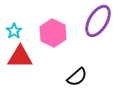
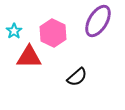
red triangle: moved 9 px right
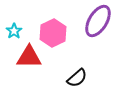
pink hexagon: rotated 8 degrees clockwise
black semicircle: moved 1 px down
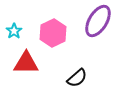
red triangle: moved 3 px left, 6 px down
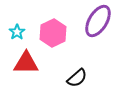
cyan star: moved 3 px right, 1 px down
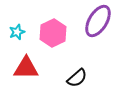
cyan star: rotated 14 degrees clockwise
red triangle: moved 5 px down
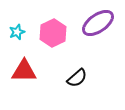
purple ellipse: moved 2 px down; rotated 24 degrees clockwise
red triangle: moved 2 px left, 3 px down
